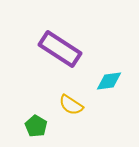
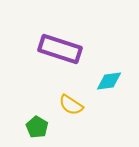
purple rectangle: rotated 15 degrees counterclockwise
green pentagon: moved 1 px right, 1 px down
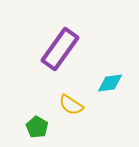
purple rectangle: rotated 72 degrees counterclockwise
cyan diamond: moved 1 px right, 2 px down
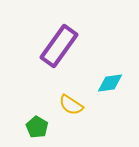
purple rectangle: moved 1 px left, 3 px up
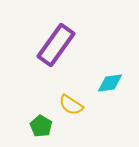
purple rectangle: moved 3 px left, 1 px up
green pentagon: moved 4 px right, 1 px up
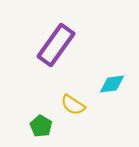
cyan diamond: moved 2 px right, 1 px down
yellow semicircle: moved 2 px right
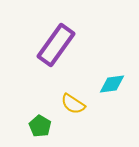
yellow semicircle: moved 1 px up
green pentagon: moved 1 px left
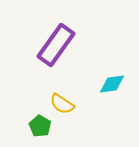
yellow semicircle: moved 11 px left
